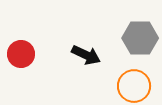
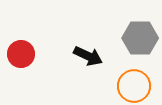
black arrow: moved 2 px right, 1 px down
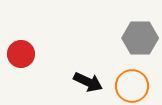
black arrow: moved 26 px down
orange circle: moved 2 px left
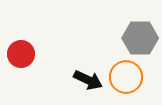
black arrow: moved 2 px up
orange circle: moved 6 px left, 9 px up
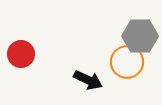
gray hexagon: moved 2 px up
orange circle: moved 1 px right, 15 px up
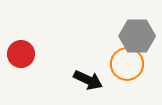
gray hexagon: moved 3 px left
orange circle: moved 2 px down
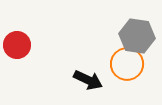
gray hexagon: rotated 8 degrees clockwise
red circle: moved 4 px left, 9 px up
